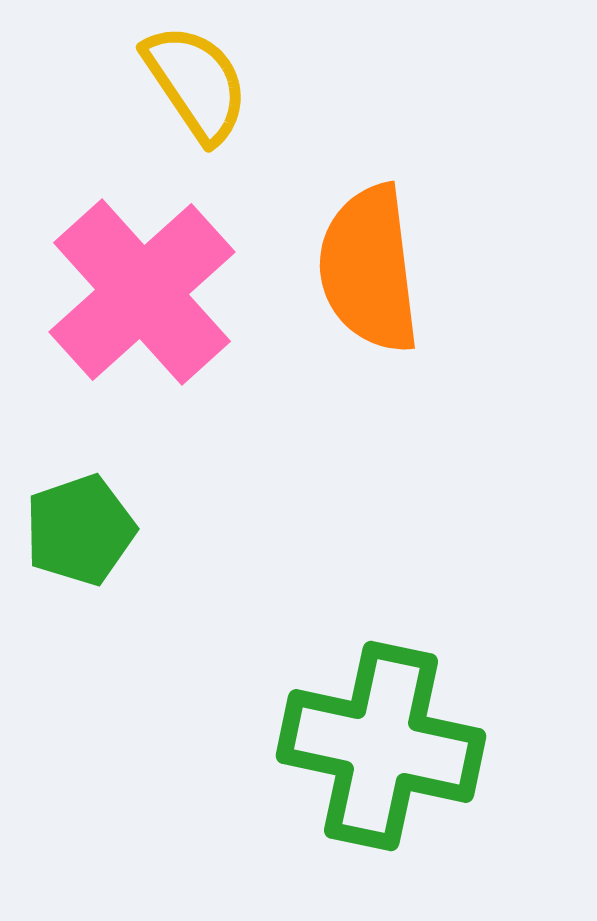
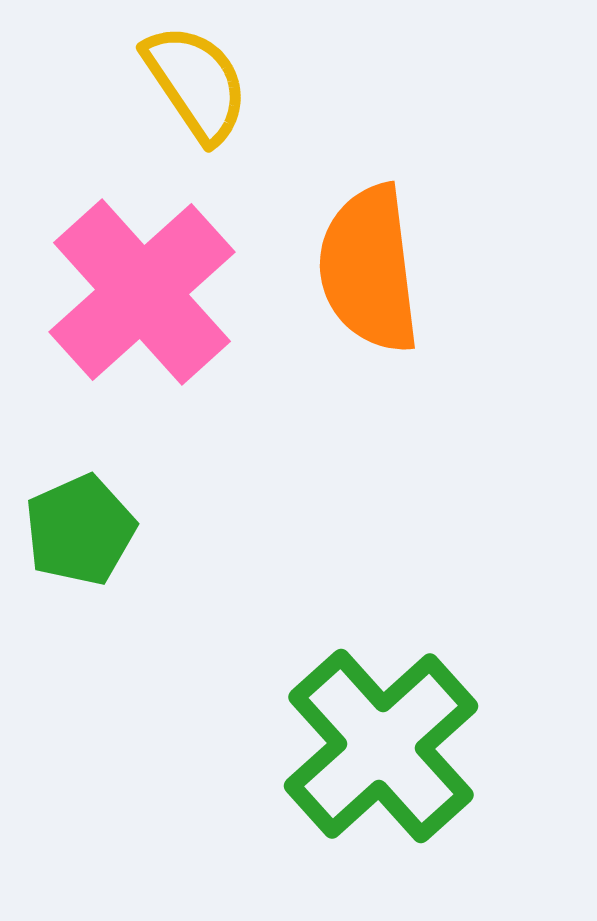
green pentagon: rotated 5 degrees counterclockwise
green cross: rotated 36 degrees clockwise
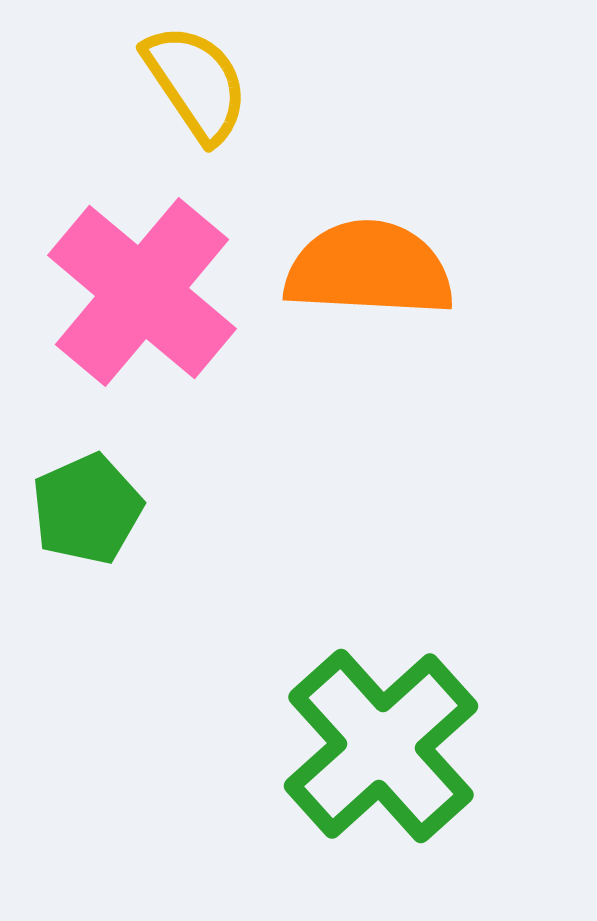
orange semicircle: rotated 100 degrees clockwise
pink cross: rotated 8 degrees counterclockwise
green pentagon: moved 7 px right, 21 px up
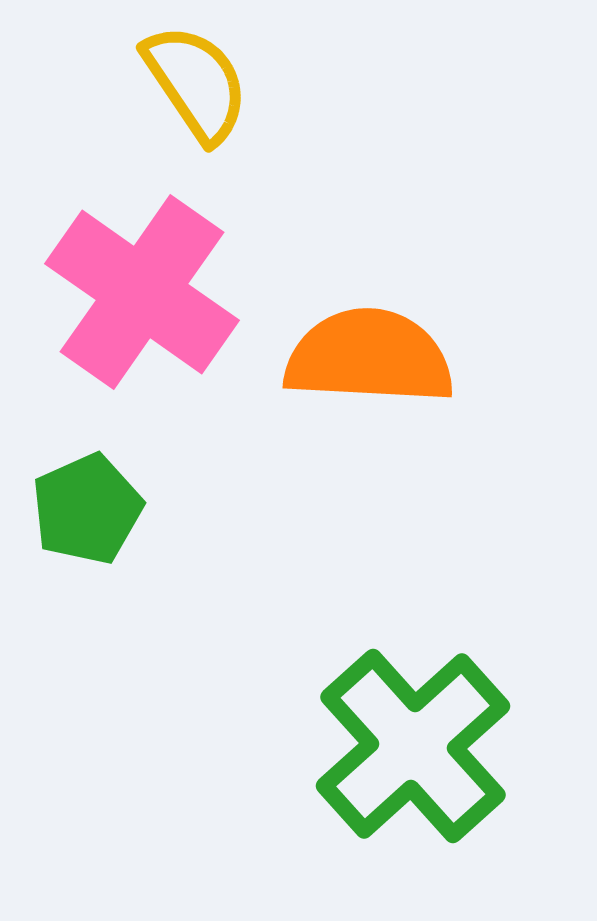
orange semicircle: moved 88 px down
pink cross: rotated 5 degrees counterclockwise
green cross: moved 32 px right
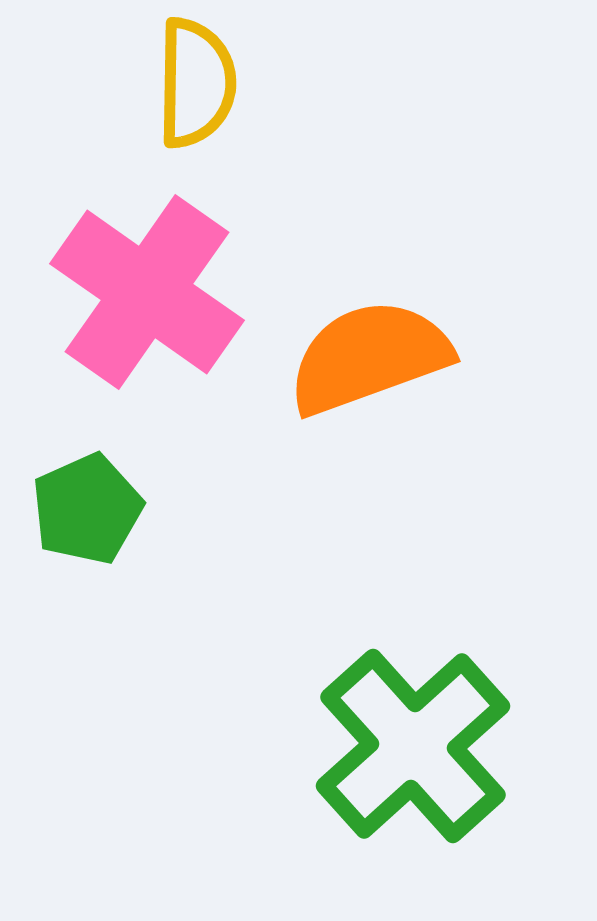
yellow semicircle: rotated 35 degrees clockwise
pink cross: moved 5 px right
orange semicircle: rotated 23 degrees counterclockwise
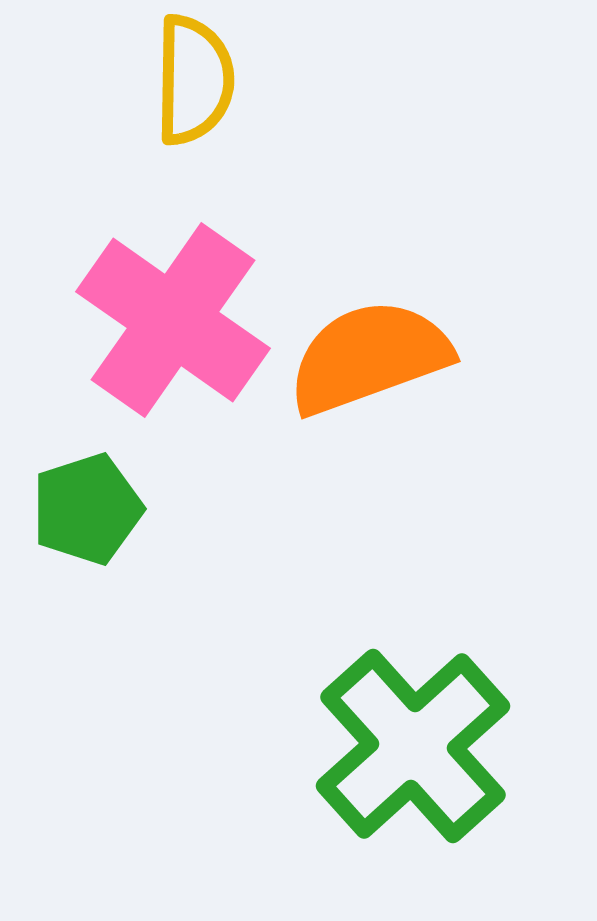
yellow semicircle: moved 2 px left, 3 px up
pink cross: moved 26 px right, 28 px down
green pentagon: rotated 6 degrees clockwise
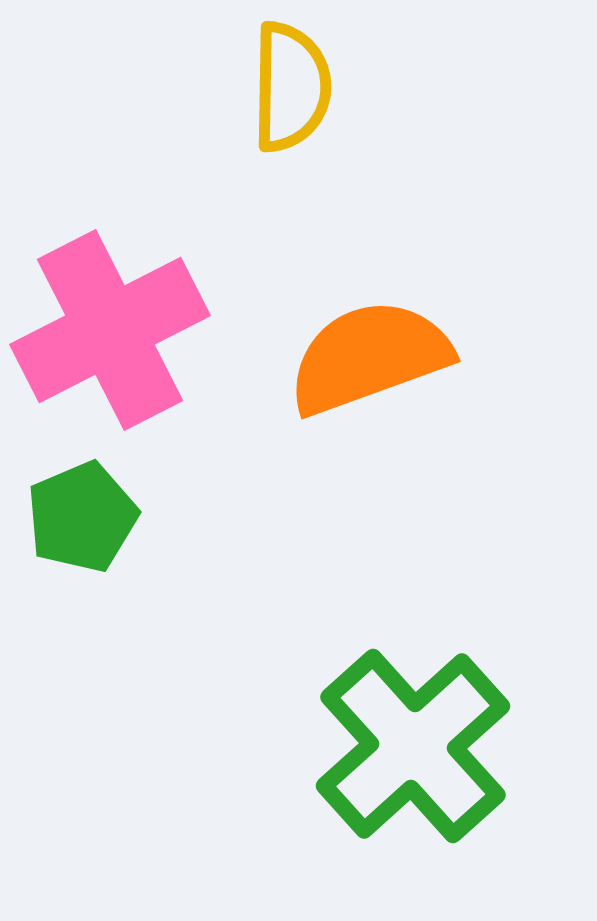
yellow semicircle: moved 97 px right, 7 px down
pink cross: moved 63 px left, 10 px down; rotated 28 degrees clockwise
green pentagon: moved 5 px left, 8 px down; rotated 5 degrees counterclockwise
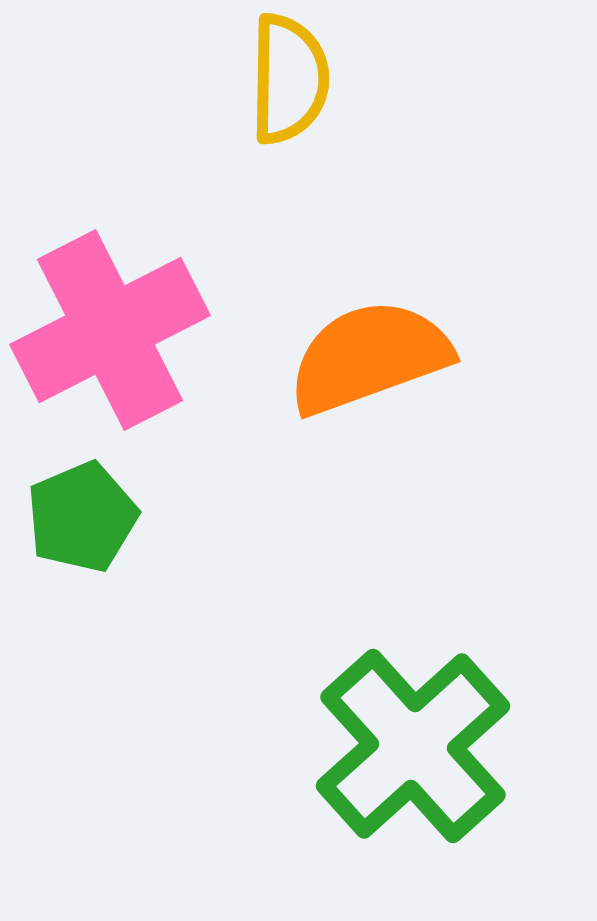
yellow semicircle: moved 2 px left, 8 px up
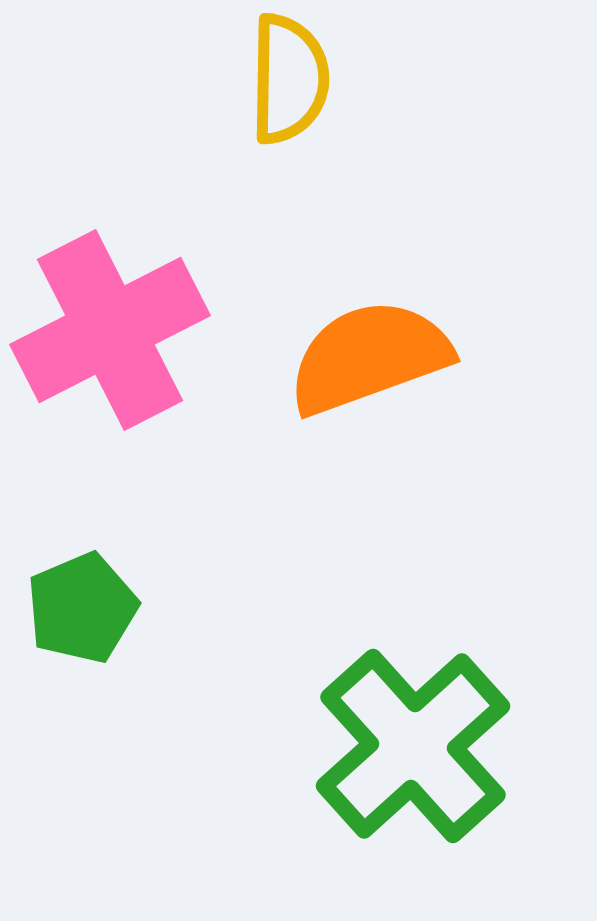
green pentagon: moved 91 px down
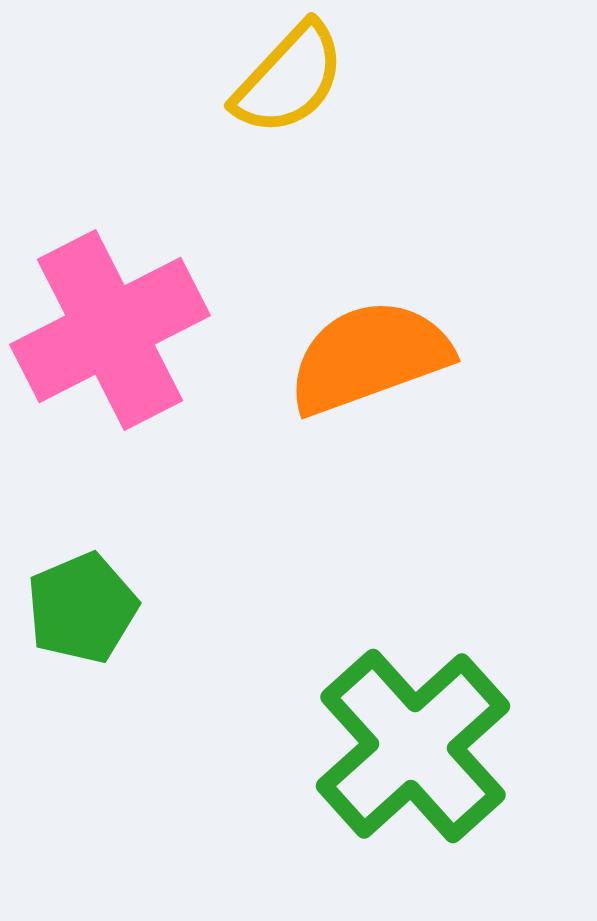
yellow semicircle: rotated 42 degrees clockwise
